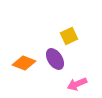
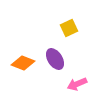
yellow square: moved 8 px up
orange diamond: moved 1 px left
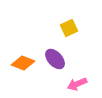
purple ellipse: rotated 10 degrees counterclockwise
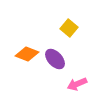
yellow square: rotated 24 degrees counterclockwise
orange diamond: moved 4 px right, 9 px up
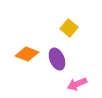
purple ellipse: moved 2 px right; rotated 20 degrees clockwise
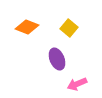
orange diamond: moved 27 px up
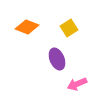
yellow square: rotated 18 degrees clockwise
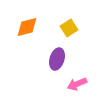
orange diamond: rotated 35 degrees counterclockwise
purple ellipse: rotated 40 degrees clockwise
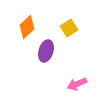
orange diamond: rotated 30 degrees counterclockwise
purple ellipse: moved 11 px left, 8 px up
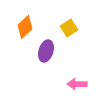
orange diamond: moved 2 px left
pink arrow: rotated 24 degrees clockwise
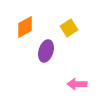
orange diamond: rotated 15 degrees clockwise
